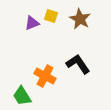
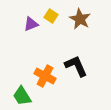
yellow square: rotated 16 degrees clockwise
purple triangle: moved 1 px left, 1 px down
black L-shape: moved 2 px left, 2 px down; rotated 10 degrees clockwise
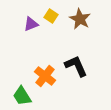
orange cross: rotated 10 degrees clockwise
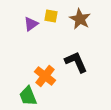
yellow square: rotated 24 degrees counterclockwise
purple triangle: rotated 14 degrees counterclockwise
black L-shape: moved 4 px up
green trapezoid: moved 6 px right; rotated 10 degrees clockwise
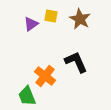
green trapezoid: moved 1 px left
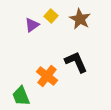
yellow square: rotated 32 degrees clockwise
purple triangle: moved 1 px right, 1 px down
orange cross: moved 2 px right
green trapezoid: moved 6 px left
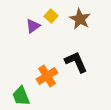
purple triangle: moved 1 px right, 1 px down
orange cross: rotated 20 degrees clockwise
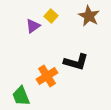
brown star: moved 9 px right, 3 px up
black L-shape: rotated 130 degrees clockwise
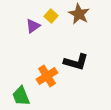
brown star: moved 10 px left, 2 px up
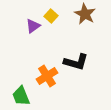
brown star: moved 6 px right
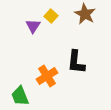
purple triangle: rotated 21 degrees counterclockwise
black L-shape: rotated 80 degrees clockwise
green trapezoid: moved 1 px left
